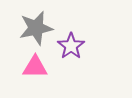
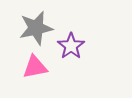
pink triangle: rotated 12 degrees counterclockwise
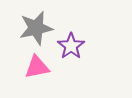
pink triangle: moved 2 px right
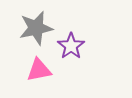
pink triangle: moved 2 px right, 3 px down
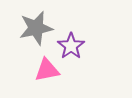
pink triangle: moved 8 px right
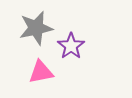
pink triangle: moved 6 px left, 2 px down
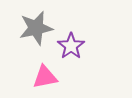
pink triangle: moved 4 px right, 5 px down
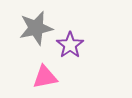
purple star: moved 1 px left, 1 px up
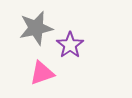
pink triangle: moved 3 px left, 4 px up; rotated 8 degrees counterclockwise
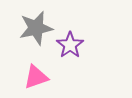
pink triangle: moved 6 px left, 4 px down
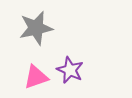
purple star: moved 25 px down; rotated 12 degrees counterclockwise
